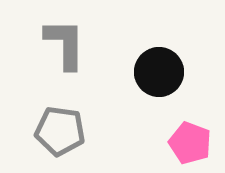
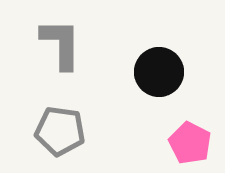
gray L-shape: moved 4 px left
pink pentagon: rotated 6 degrees clockwise
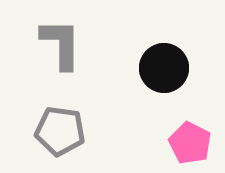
black circle: moved 5 px right, 4 px up
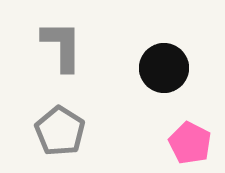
gray L-shape: moved 1 px right, 2 px down
gray pentagon: rotated 24 degrees clockwise
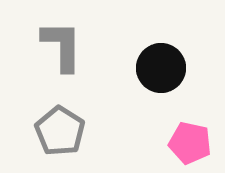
black circle: moved 3 px left
pink pentagon: rotated 15 degrees counterclockwise
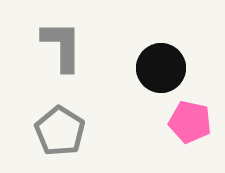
pink pentagon: moved 21 px up
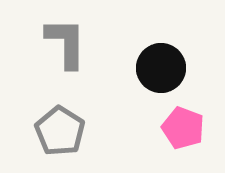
gray L-shape: moved 4 px right, 3 px up
pink pentagon: moved 7 px left, 6 px down; rotated 9 degrees clockwise
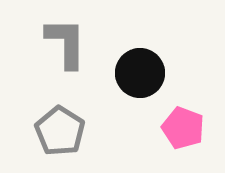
black circle: moved 21 px left, 5 px down
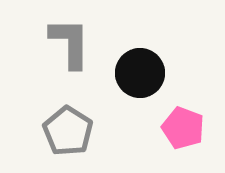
gray L-shape: moved 4 px right
gray pentagon: moved 8 px right
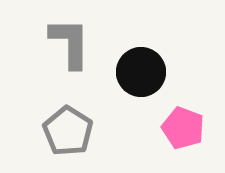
black circle: moved 1 px right, 1 px up
